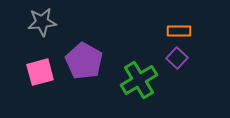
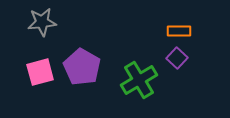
purple pentagon: moved 2 px left, 6 px down
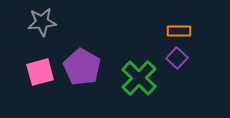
green cross: moved 2 px up; rotated 15 degrees counterclockwise
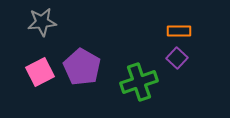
pink square: rotated 12 degrees counterclockwise
green cross: moved 4 px down; rotated 27 degrees clockwise
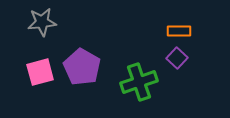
pink square: rotated 12 degrees clockwise
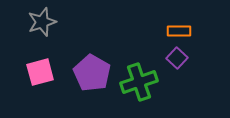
gray star: rotated 12 degrees counterclockwise
purple pentagon: moved 10 px right, 6 px down
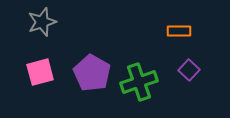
purple square: moved 12 px right, 12 px down
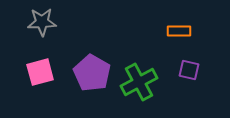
gray star: rotated 16 degrees clockwise
purple square: rotated 30 degrees counterclockwise
green cross: rotated 9 degrees counterclockwise
